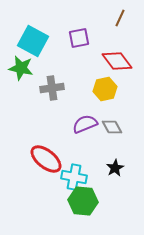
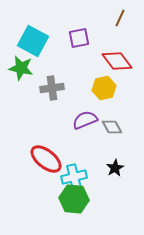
yellow hexagon: moved 1 px left, 1 px up
purple semicircle: moved 4 px up
cyan cross: rotated 25 degrees counterclockwise
green hexagon: moved 9 px left, 2 px up
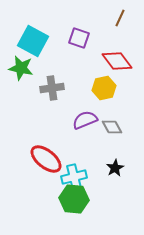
purple square: rotated 30 degrees clockwise
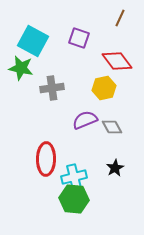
red ellipse: rotated 52 degrees clockwise
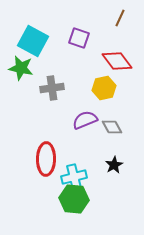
black star: moved 1 px left, 3 px up
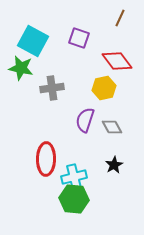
purple semicircle: rotated 50 degrees counterclockwise
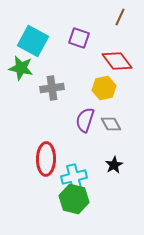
brown line: moved 1 px up
gray diamond: moved 1 px left, 3 px up
green hexagon: rotated 8 degrees clockwise
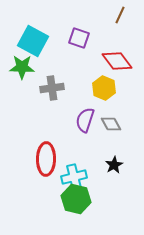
brown line: moved 2 px up
green star: moved 1 px right, 1 px up; rotated 10 degrees counterclockwise
yellow hexagon: rotated 25 degrees counterclockwise
green hexagon: moved 2 px right
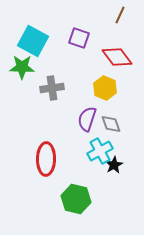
red diamond: moved 4 px up
yellow hexagon: moved 1 px right
purple semicircle: moved 2 px right, 1 px up
gray diamond: rotated 10 degrees clockwise
cyan cross: moved 26 px right, 26 px up; rotated 15 degrees counterclockwise
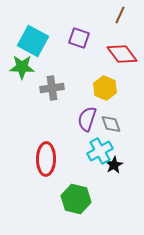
red diamond: moved 5 px right, 3 px up
